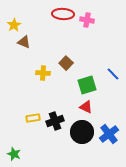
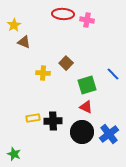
black cross: moved 2 px left; rotated 18 degrees clockwise
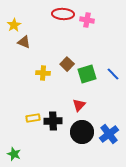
brown square: moved 1 px right, 1 px down
green square: moved 11 px up
red triangle: moved 7 px left, 2 px up; rotated 48 degrees clockwise
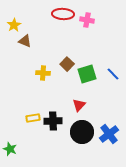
brown triangle: moved 1 px right, 1 px up
green star: moved 4 px left, 5 px up
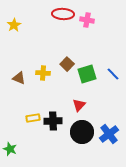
brown triangle: moved 6 px left, 37 px down
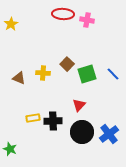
yellow star: moved 3 px left, 1 px up
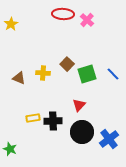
pink cross: rotated 32 degrees clockwise
blue cross: moved 5 px down
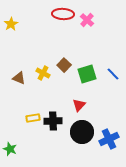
brown square: moved 3 px left, 1 px down
yellow cross: rotated 24 degrees clockwise
blue cross: rotated 12 degrees clockwise
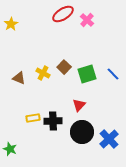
red ellipse: rotated 35 degrees counterclockwise
brown square: moved 2 px down
blue cross: rotated 18 degrees counterclockwise
